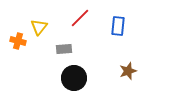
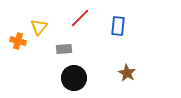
brown star: moved 1 px left, 2 px down; rotated 24 degrees counterclockwise
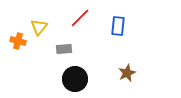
brown star: rotated 18 degrees clockwise
black circle: moved 1 px right, 1 px down
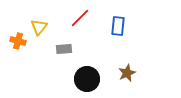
black circle: moved 12 px right
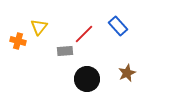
red line: moved 4 px right, 16 px down
blue rectangle: rotated 48 degrees counterclockwise
gray rectangle: moved 1 px right, 2 px down
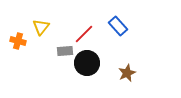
yellow triangle: moved 2 px right
black circle: moved 16 px up
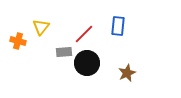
blue rectangle: rotated 48 degrees clockwise
gray rectangle: moved 1 px left, 1 px down
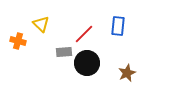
yellow triangle: moved 3 px up; rotated 24 degrees counterclockwise
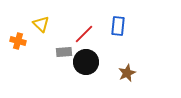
black circle: moved 1 px left, 1 px up
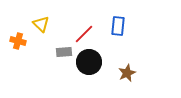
black circle: moved 3 px right
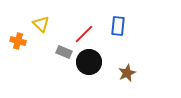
gray rectangle: rotated 28 degrees clockwise
